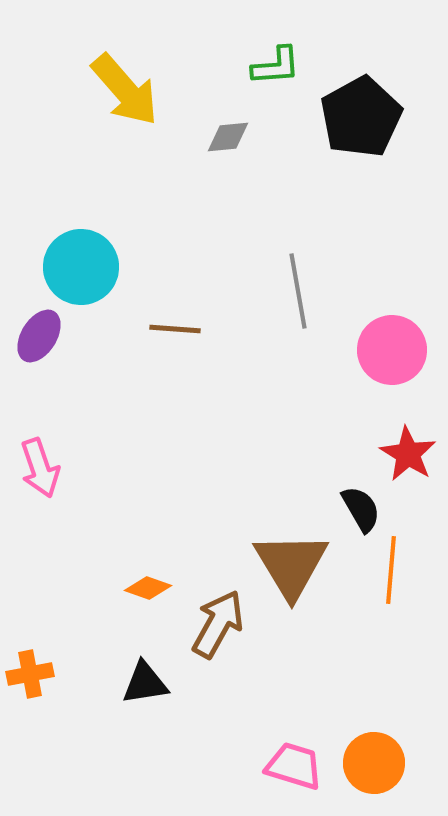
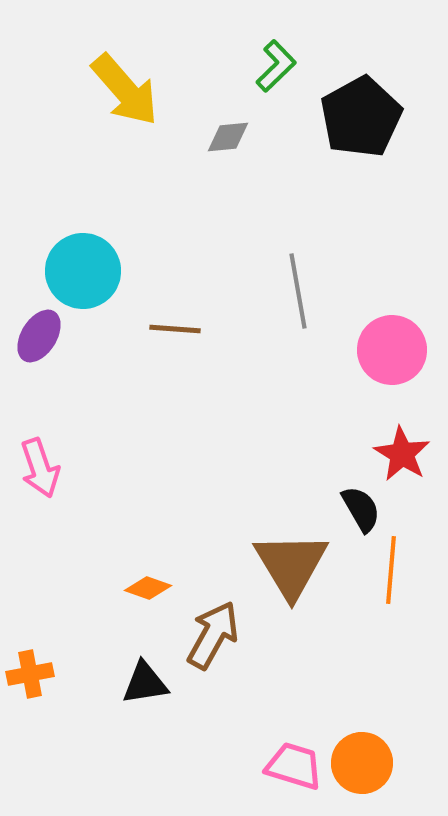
green L-shape: rotated 40 degrees counterclockwise
cyan circle: moved 2 px right, 4 px down
red star: moved 6 px left
brown arrow: moved 5 px left, 11 px down
orange circle: moved 12 px left
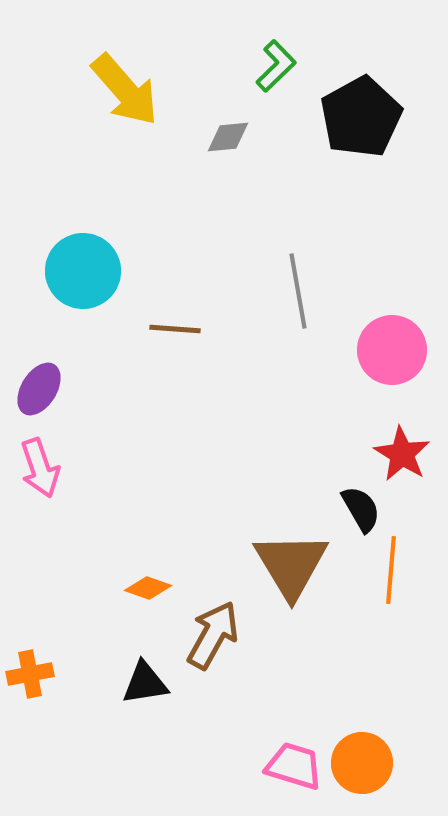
purple ellipse: moved 53 px down
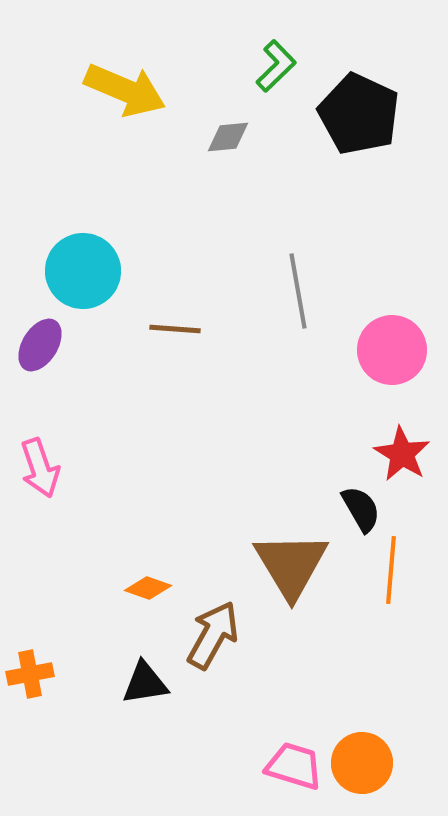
yellow arrow: rotated 26 degrees counterclockwise
black pentagon: moved 2 px left, 3 px up; rotated 18 degrees counterclockwise
purple ellipse: moved 1 px right, 44 px up
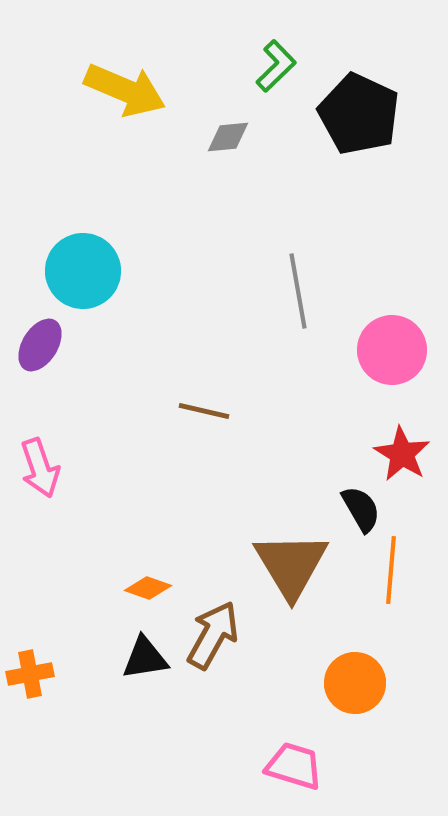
brown line: moved 29 px right, 82 px down; rotated 9 degrees clockwise
black triangle: moved 25 px up
orange circle: moved 7 px left, 80 px up
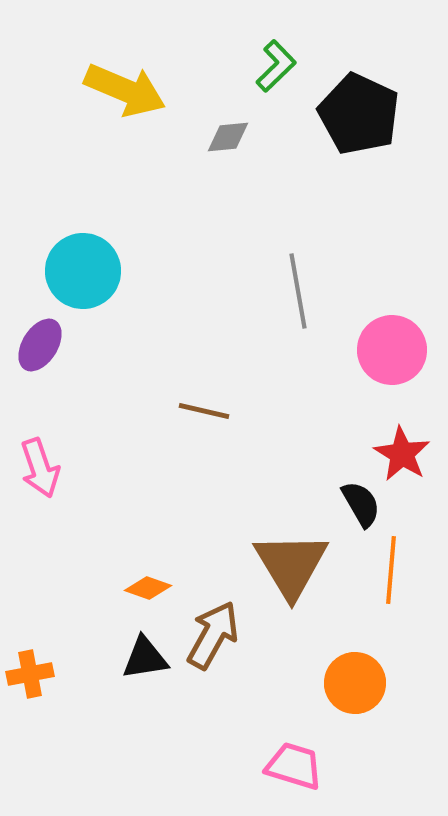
black semicircle: moved 5 px up
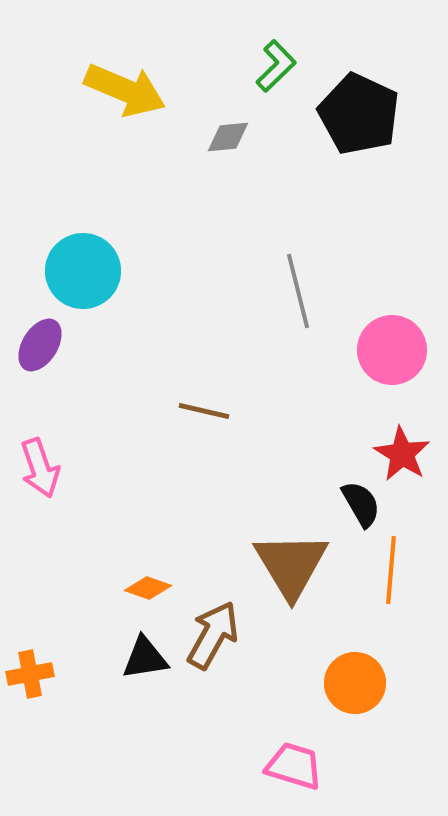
gray line: rotated 4 degrees counterclockwise
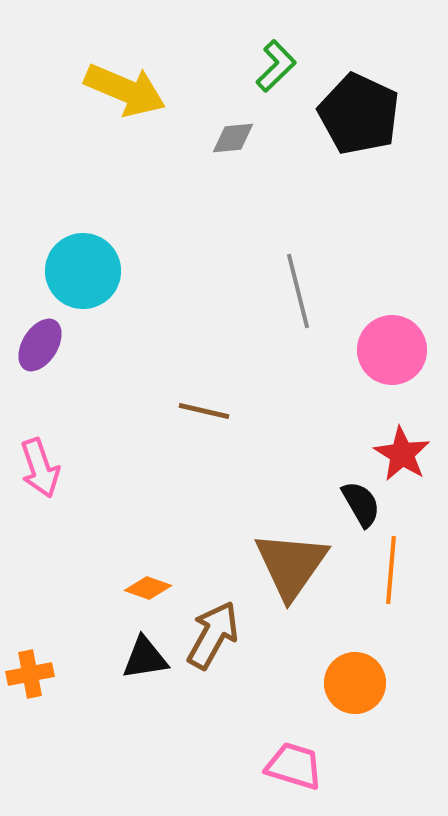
gray diamond: moved 5 px right, 1 px down
brown triangle: rotated 6 degrees clockwise
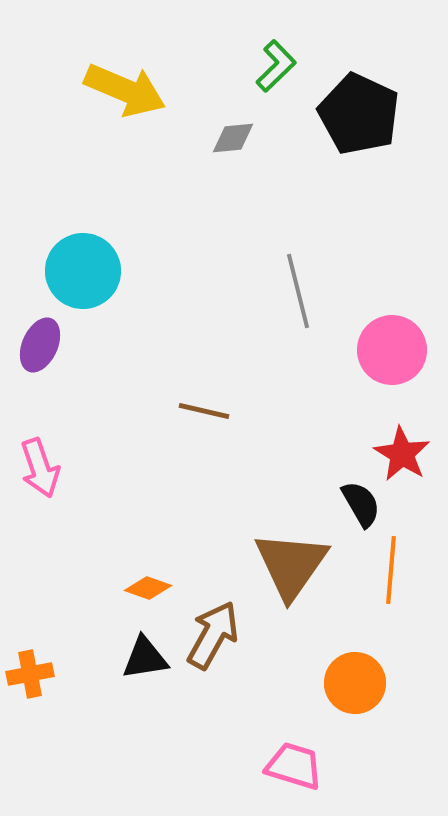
purple ellipse: rotated 8 degrees counterclockwise
